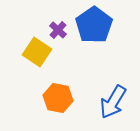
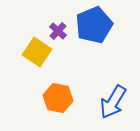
blue pentagon: rotated 12 degrees clockwise
purple cross: moved 1 px down
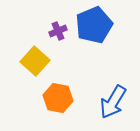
purple cross: rotated 24 degrees clockwise
yellow square: moved 2 px left, 9 px down; rotated 8 degrees clockwise
